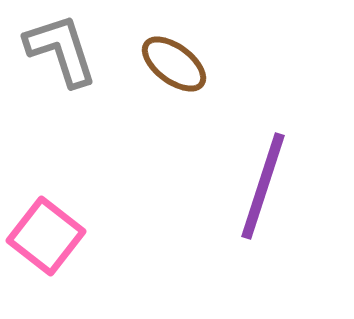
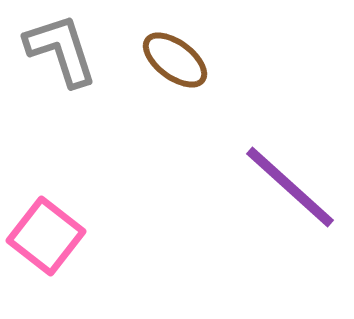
brown ellipse: moved 1 px right, 4 px up
purple line: moved 27 px right, 1 px down; rotated 66 degrees counterclockwise
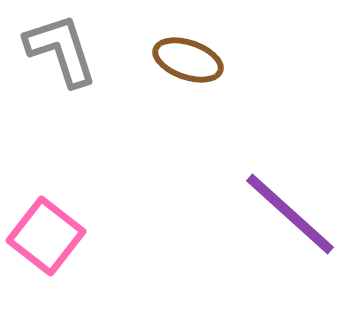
brown ellipse: moved 13 px right; rotated 18 degrees counterclockwise
purple line: moved 27 px down
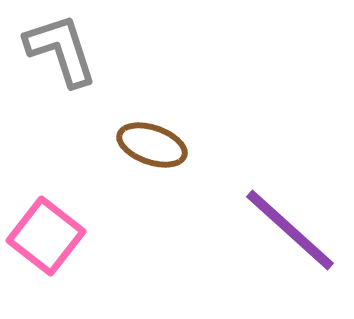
brown ellipse: moved 36 px left, 85 px down
purple line: moved 16 px down
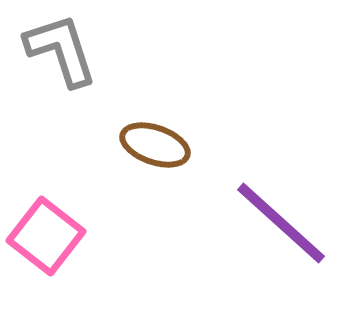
brown ellipse: moved 3 px right
purple line: moved 9 px left, 7 px up
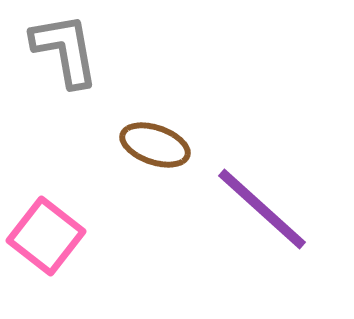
gray L-shape: moved 4 px right; rotated 8 degrees clockwise
purple line: moved 19 px left, 14 px up
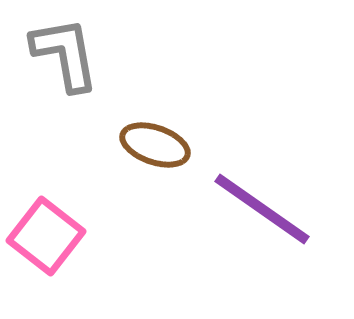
gray L-shape: moved 4 px down
purple line: rotated 7 degrees counterclockwise
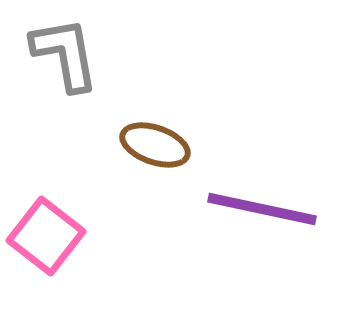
purple line: rotated 23 degrees counterclockwise
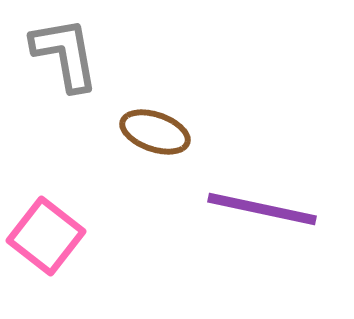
brown ellipse: moved 13 px up
